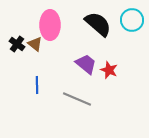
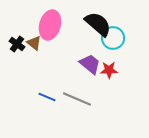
cyan circle: moved 19 px left, 18 px down
pink ellipse: rotated 16 degrees clockwise
brown triangle: moved 1 px left, 1 px up
purple trapezoid: moved 4 px right
red star: rotated 24 degrees counterclockwise
blue line: moved 10 px right, 12 px down; rotated 66 degrees counterclockwise
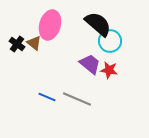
cyan circle: moved 3 px left, 3 px down
red star: rotated 12 degrees clockwise
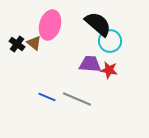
purple trapezoid: rotated 35 degrees counterclockwise
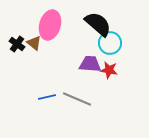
cyan circle: moved 2 px down
blue line: rotated 36 degrees counterclockwise
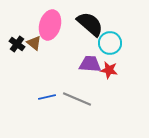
black semicircle: moved 8 px left
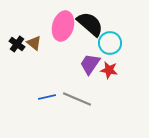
pink ellipse: moved 13 px right, 1 px down
purple trapezoid: rotated 60 degrees counterclockwise
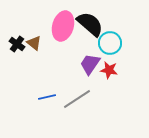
gray line: rotated 56 degrees counterclockwise
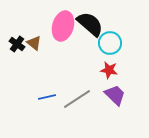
purple trapezoid: moved 25 px right, 31 px down; rotated 100 degrees clockwise
